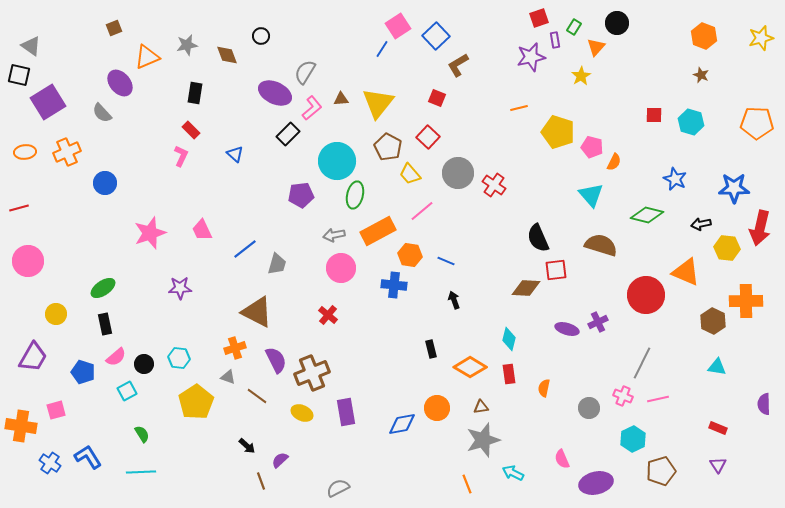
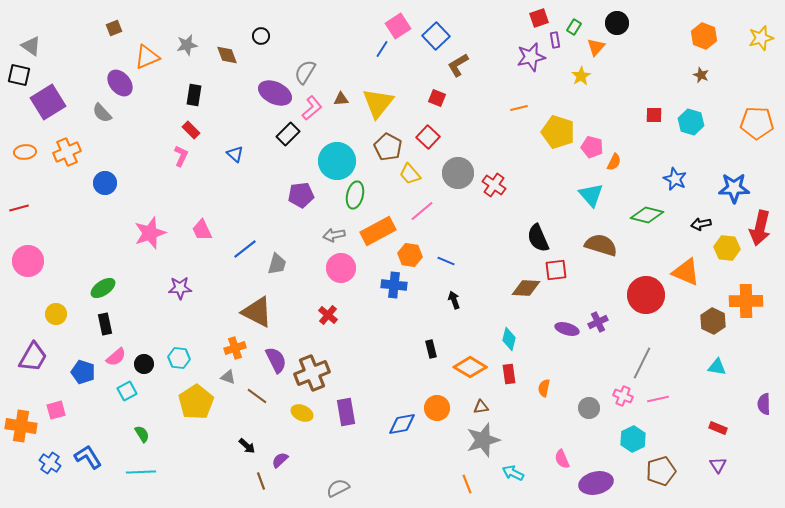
black rectangle at (195, 93): moved 1 px left, 2 px down
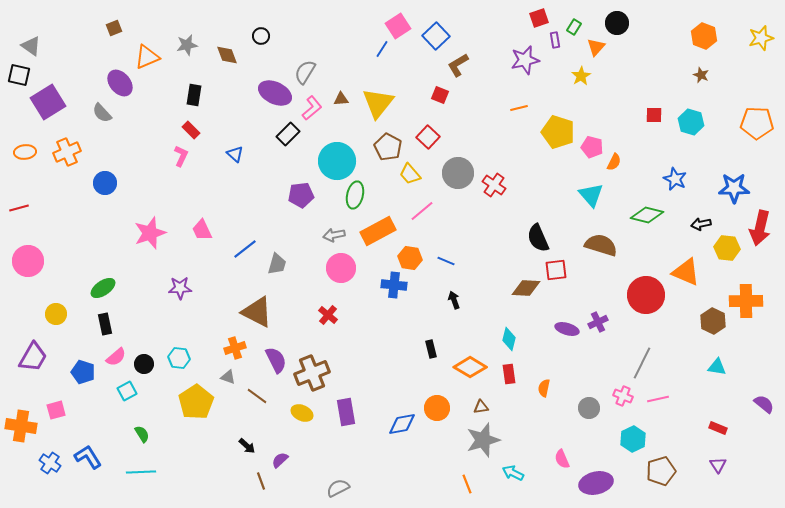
purple star at (531, 57): moved 6 px left, 3 px down
red square at (437, 98): moved 3 px right, 3 px up
orange hexagon at (410, 255): moved 3 px down
purple semicircle at (764, 404): rotated 130 degrees clockwise
